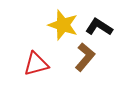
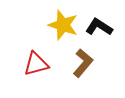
brown L-shape: moved 2 px left, 6 px down
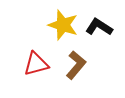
brown L-shape: moved 7 px left, 2 px down
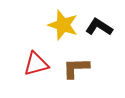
brown L-shape: moved 3 px down; rotated 132 degrees counterclockwise
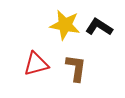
yellow star: moved 2 px right; rotated 8 degrees counterclockwise
brown L-shape: rotated 100 degrees clockwise
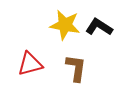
red triangle: moved 6 px left
